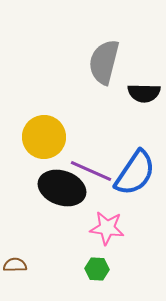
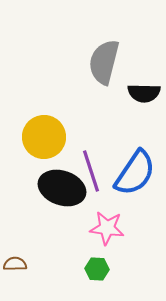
purple line: rotated 48 degrees clockwise
brown semicircle: moved 1 px up
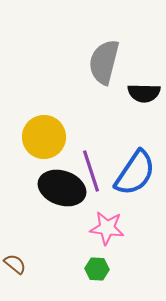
brown semicircle: rotated 40 degrees clockwise
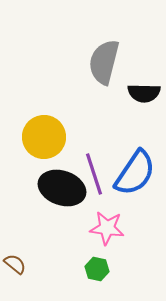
purple line: moved 3 px right, 3 px down
green hexagon: rotated 10 degrees clockwise
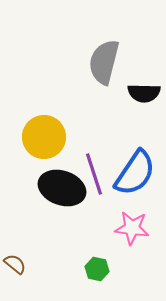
pink star: moved 25 px right
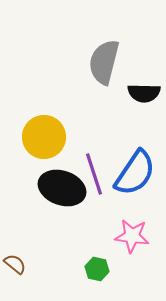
pink star: moved 8 px down
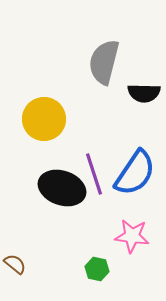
yellow circle: moved 18 px up
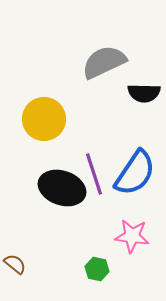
gray semicircle: rotated 51 degrees clockwise
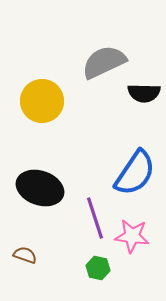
yellow circle: moved 2 px left, 18 px up
purple line: moved 1 px right, 44 px down
black ellipse: moved 22 px left
brown semicircle: moved 10 px right, 9 px up; rotated 20 degrees counterclockwise
green hexagon: moved 1 px right, 1 px up
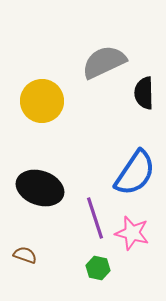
black semicircle: rotated 88 degrees clockwise
pink star: moved 3 px up; rotated 8 degrees clockwise
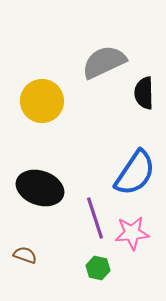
pink star: rotated 20 degrees counterclockwise
